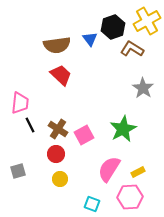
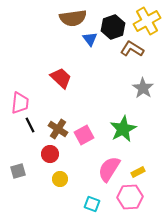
brown semicircle: moved 16 px right, 27 px up
red trapezoid: moved 3 px down
red circle: moved 6 px left
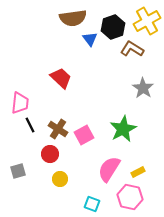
pink hexagon: rotated 15 degrees clockwise
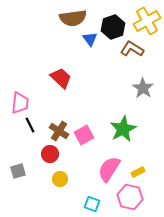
brown cross: moved 1 px right, 2 px down
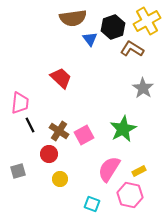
red circle: moved 1 px left
yellow rectangle: moved 1 px right, 1 px up
pink hexagon: moved 2 px up
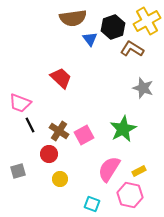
gray star: rotated 15 degrees counterclockwise
pink trapezoid: rotated 105 degrees clockwise
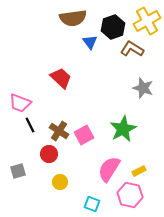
blue triangle: moved 3 px down
yellow circle: moved 3 px down
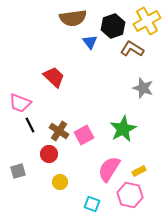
black hexagon: moved 1 px up
red trapezoid: moved 7 px left, 1 px up
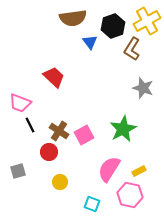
brown L-shape: rotated 90 degrees counterclockwise
red circle: moved 2 px up
